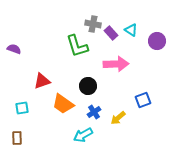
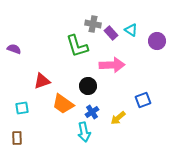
pink arrow: moved 4 px left, 1 px down
blue cross: moved 2 px left
cyan arrow: moved 1 px right, 3 px up; rotated 72 degrees counterclockwise
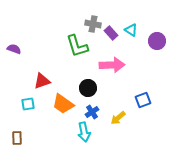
black circle: moved 2 px down
cyan square: moved 6 px right, 4 px up
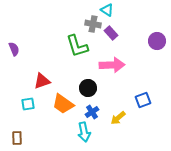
cyan triangle: moved 24 px left, 20 px up
purple semicircle: rotated 48 degrees clockwise
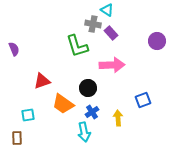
cyan square: moved 11 px down
yellow arrow: rotated 126 degrees clockwise
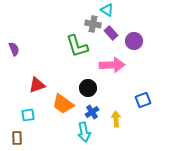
purple circle: moved 23 px left
red triangle: moved 5 px left, 4 px down
yellow arrow: moved 2 px left, 1 px down
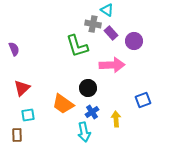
red triangle: moved 15 px left, 3 px down; rotated 24 degrees counterclockwise
brown rectangle: moved 3 px up
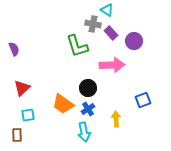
blue cross: moved 4 px left, 3 px up
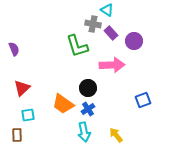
yellow arrow: moved 16 px down; rotated 35 degrees counterclockwise
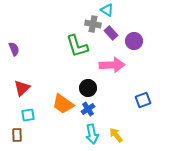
cyan arrow: moved 8 px right, 2 px down
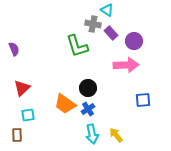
pink arrow: moved 14 px right
blue square: rotated 14 degrees clockwise
orange trapezoid: moved 2 px right
